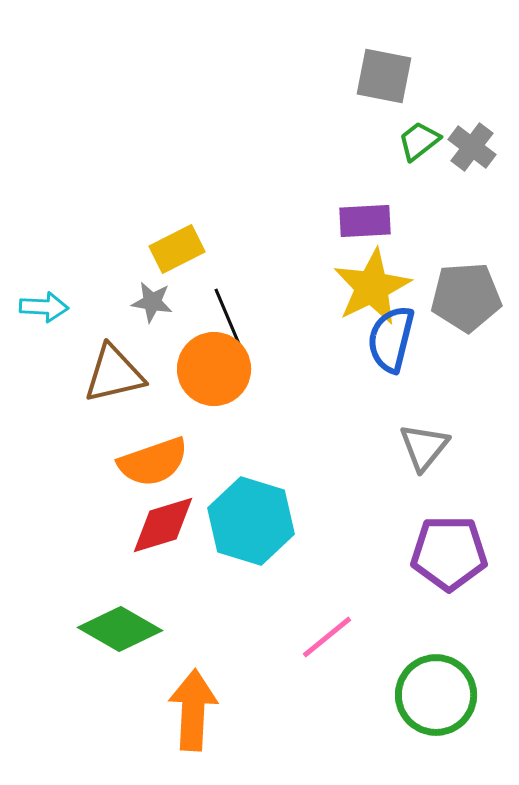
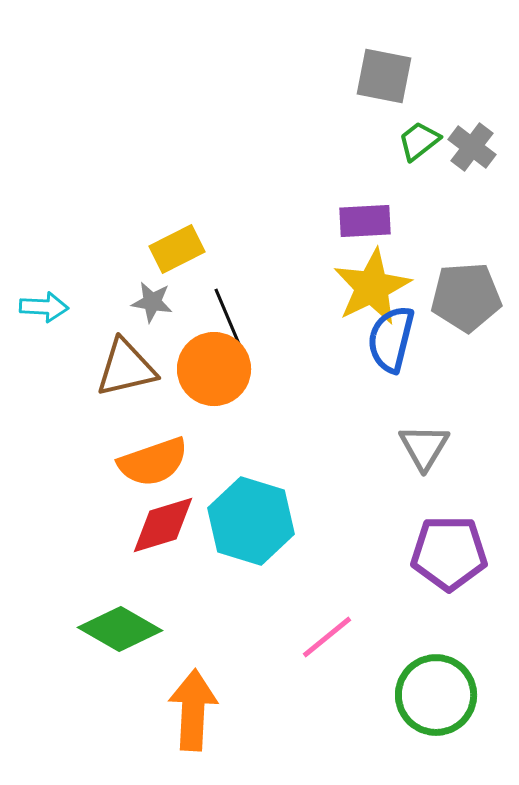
brown triangle: moved 12 px right, 6 px up
gray triangle: rotated 8 degrees counterclockwise
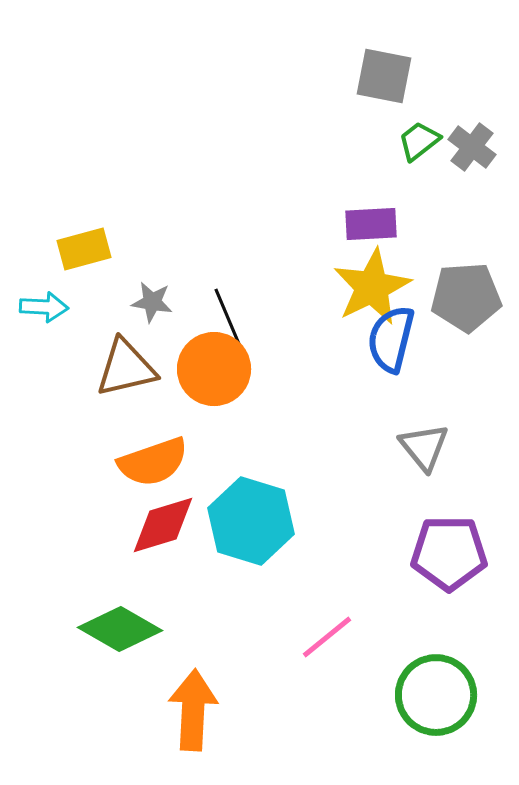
purple rectangle: moved 6 px right, 3 px down
yellow rectangle: moved 93 px left; rotated 12 degrees clockwise
gray triangle: rotated 10 degrees counterclockwise
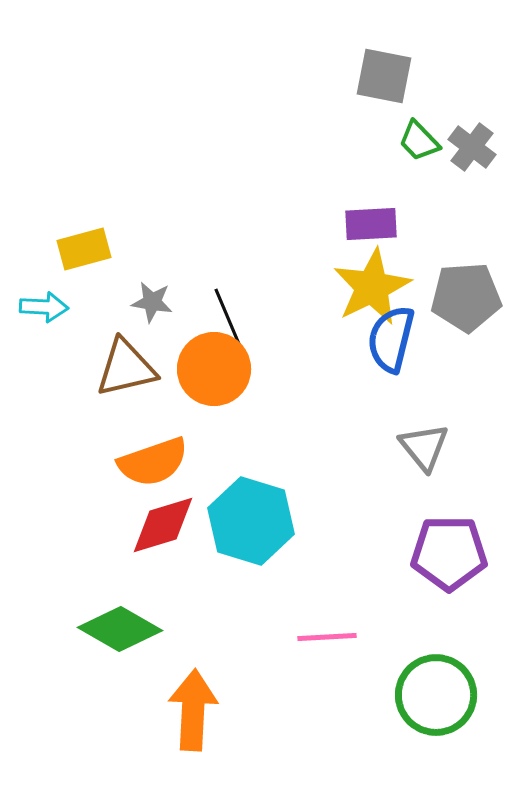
green trapezoid: rotated 96 degrees counterclockwise
pink line: rotated 36 degrees clockwise
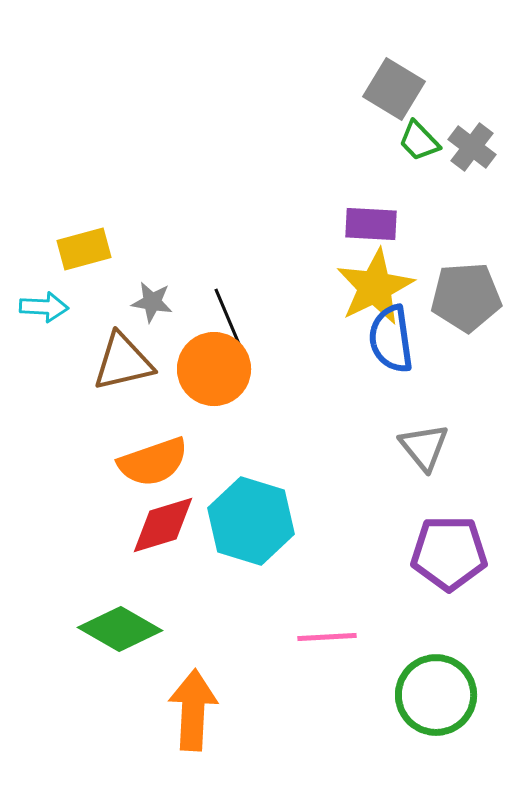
gray square: moved 10 px right, 13 px down; rotated 20 degrees clockwise
purple rectangle: rotated 6 degrees clockwise
yellow star: moved 3 px right
blue semicircle: rotated 22 degrees counterclockwise
brown triangle: moved 3 px left, 6 px up
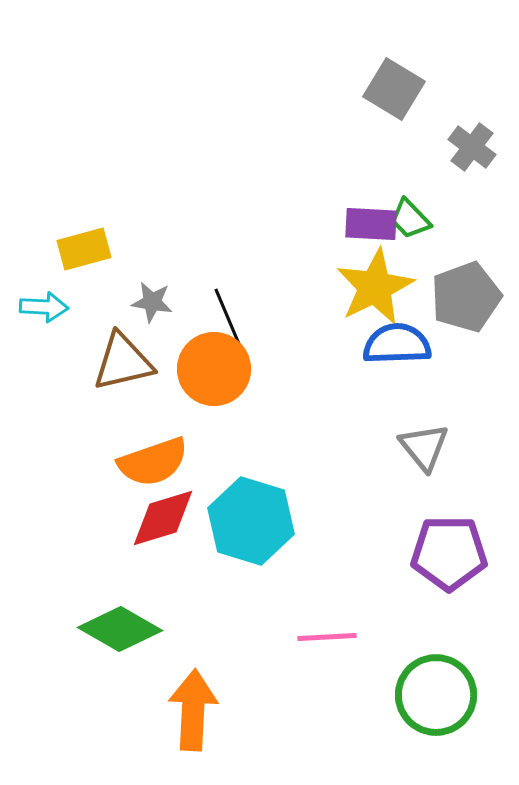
green trapezoid: moved 9 px left, 78 px down
gray pentagon: rotated 16 degrees counterclockwise
blue semicircle: moved 6 px right, 5 px down; rotated 96 degrees clockwise
red diamond: moved 7 px up
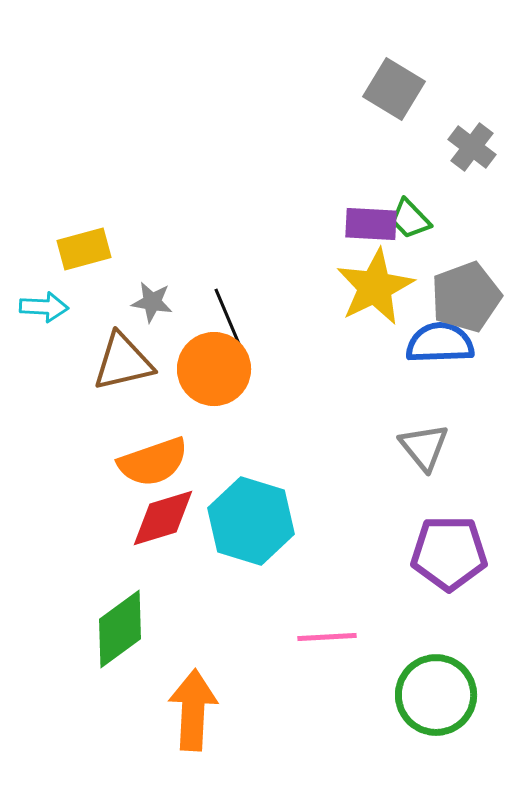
blue semicircle: moved 43 px right, 1 px up
green diamond: rotated 66 degrees counterclockwise
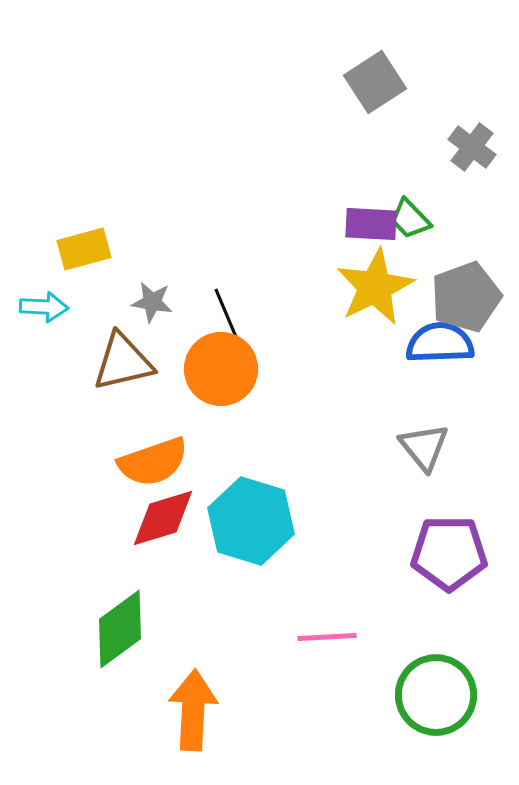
gray square: moved 19 px left, 7 px up; rotated 26 degrees clockwise
orange circle: moved 7 px right
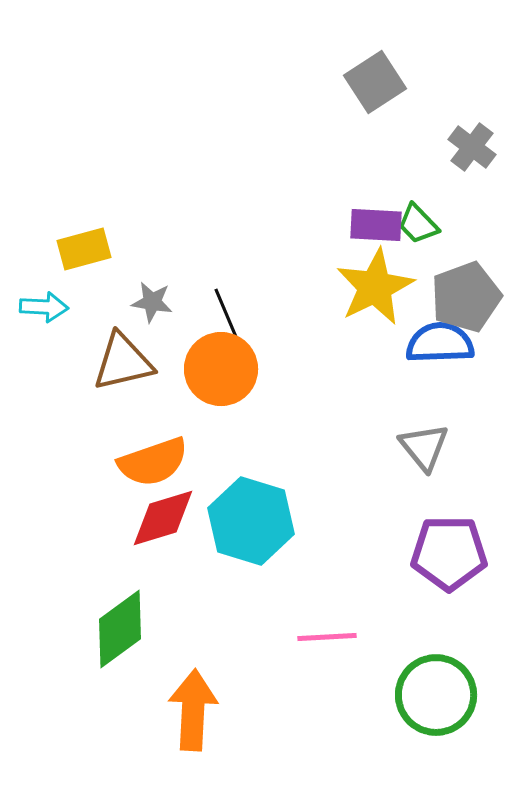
green trapezoid: moved 8 px right, 5 px down
purple rectangle: moved 5 px right, 1 px down
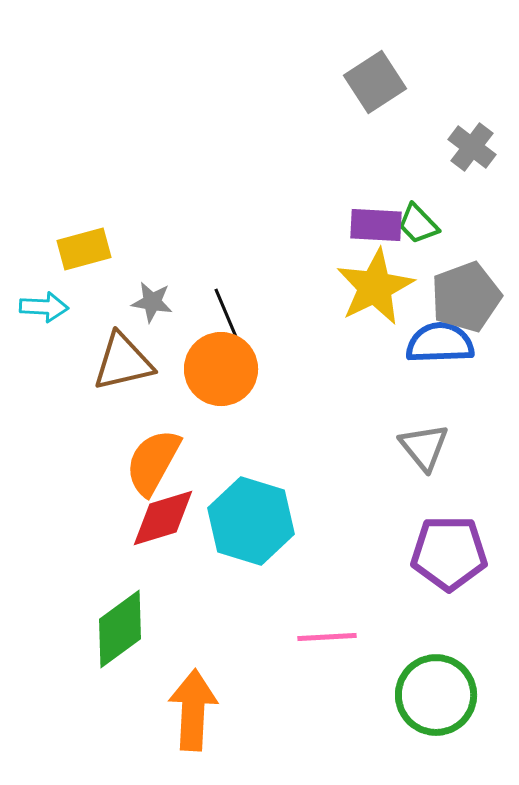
orange semicircle: rotated 138 degrees clockwise
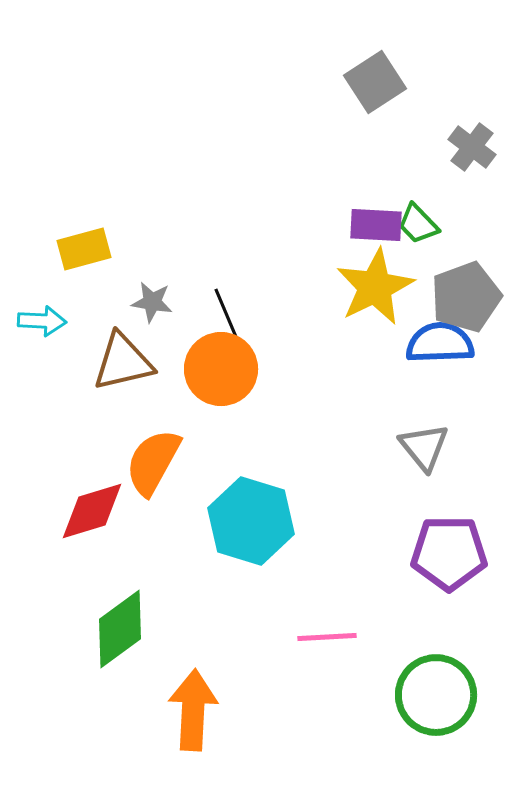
cyan arrow: moved 2 px left, 14 px down
red diamond: moved 71 px left, 7 px up
